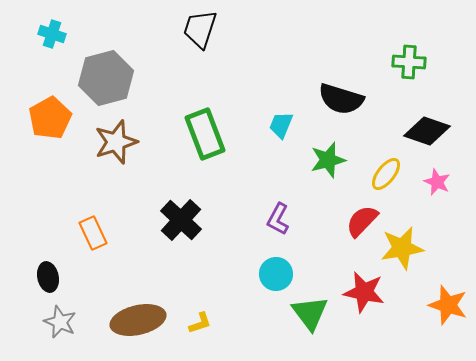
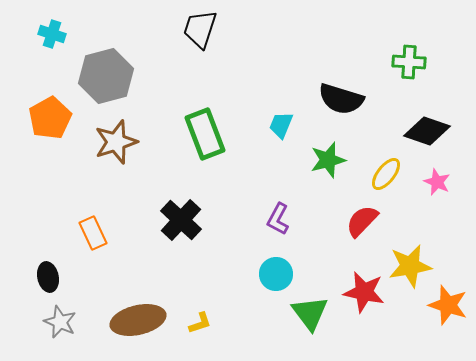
gray hexagon: moved 2 px up
yellow star: moved 8 px right, 18 px down
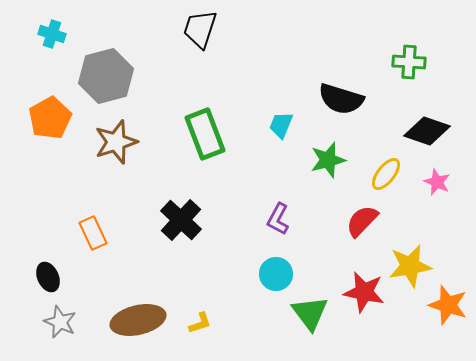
black ellipse: rotated 12 degrees counterclockwise
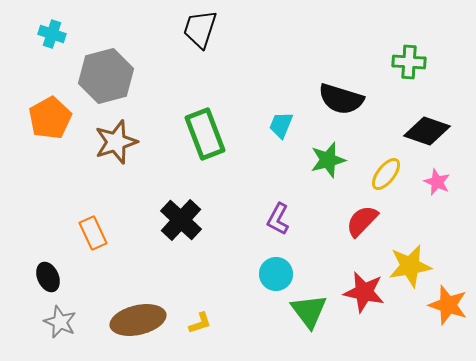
green triangle: moved 1 px left, 2 px up
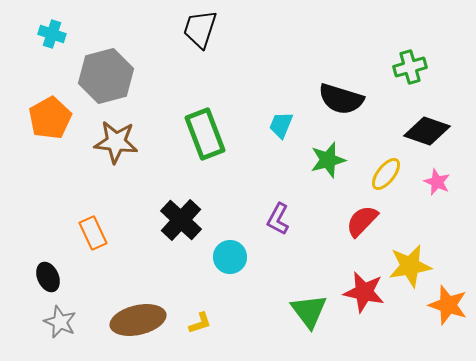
green cross: moved 1 px right, 5 px down; rotated 20 degrees counterclockwise
brown star: rotated 24 degrees clockwise
cyan circle: moved 46 px left, 17 px up
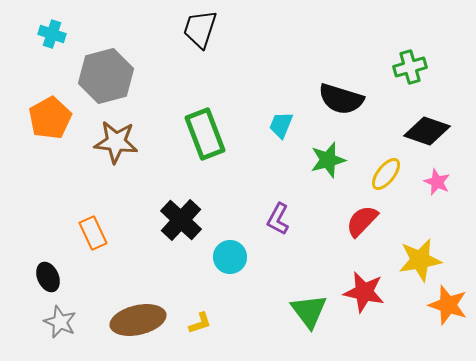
yellow star: moved 10 px right, 6 px up
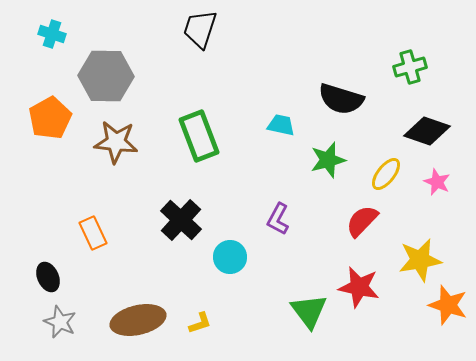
gray hexagon: rotated 16 degrees clockwise
cyan trapezoid: rotated 80 degrees clockwise
green rectangle: moved 6 px left, 2 px down
red star: moved 5 px left, 5 px up
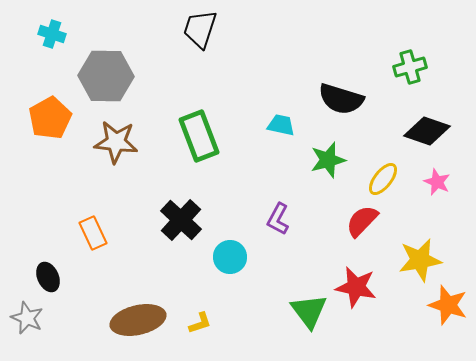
yellow ellipse: moved 3 px left, 5 px down
red star: moved 3 px left
gray star: moved 33 px left, 4 px up
